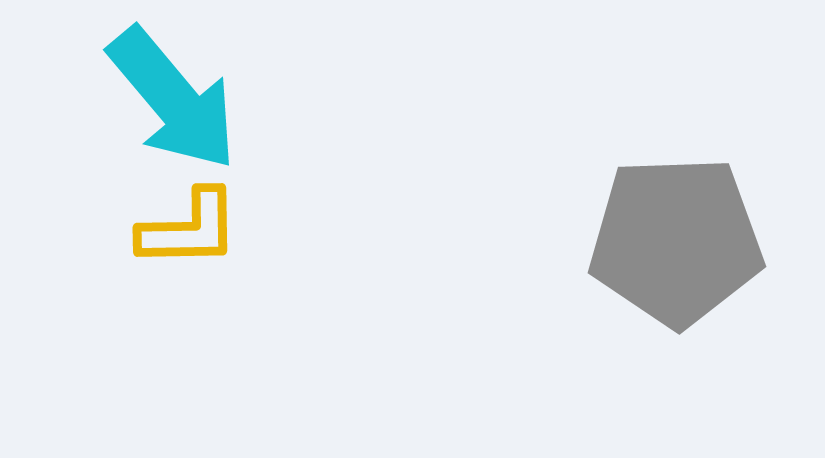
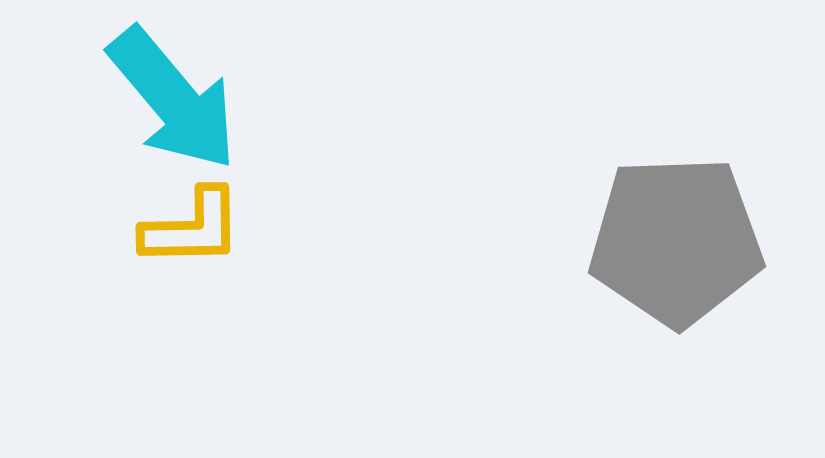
yellow L-shape: moved 3 px right, 1 px up
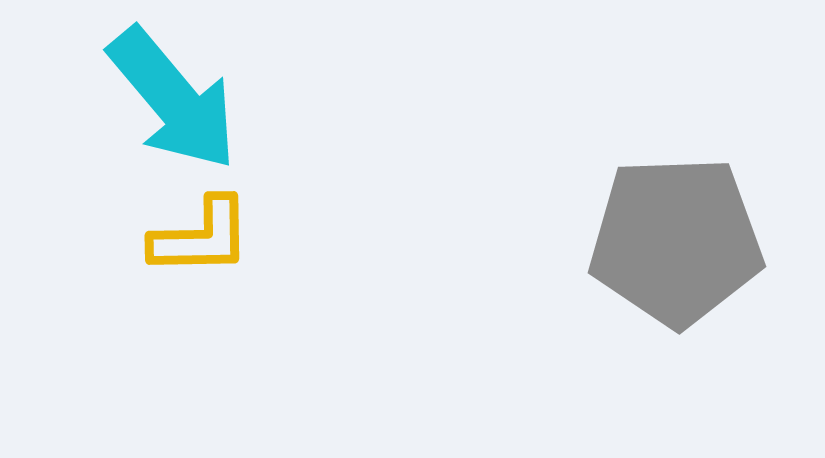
yellow L-shape: moved 9 px right, 9 px down
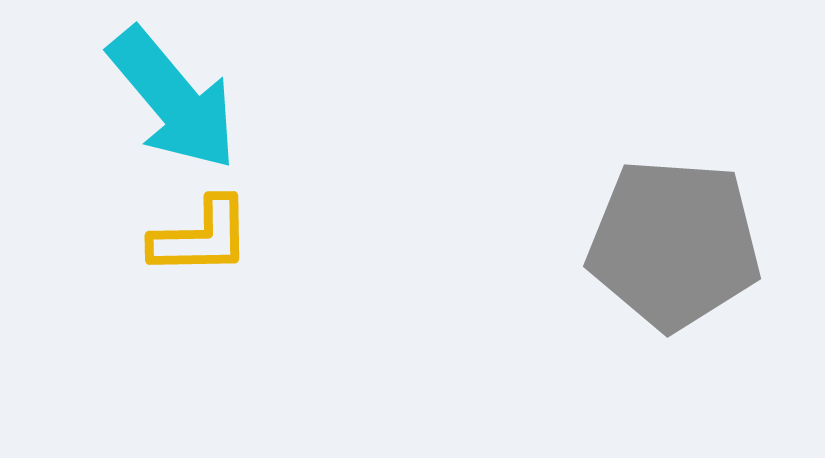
gray pentagon: moved 2 px left, 3 px down; rotated 6 degrees clockwise
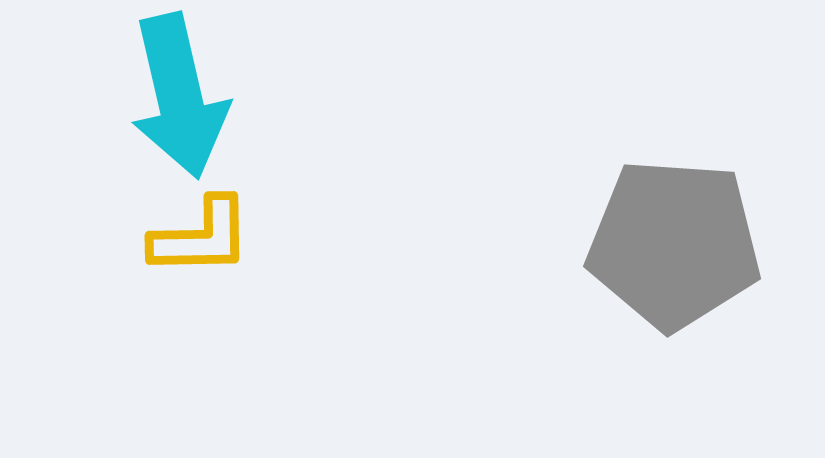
cyan arrow: moved 6 px right, 3 px up; rotated 27 degrees clockwise
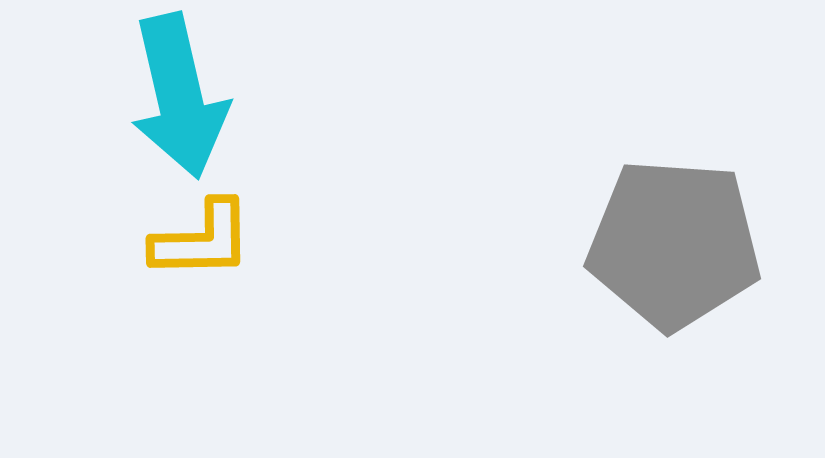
yellow L-shape: moved 1 px right, 3 px down
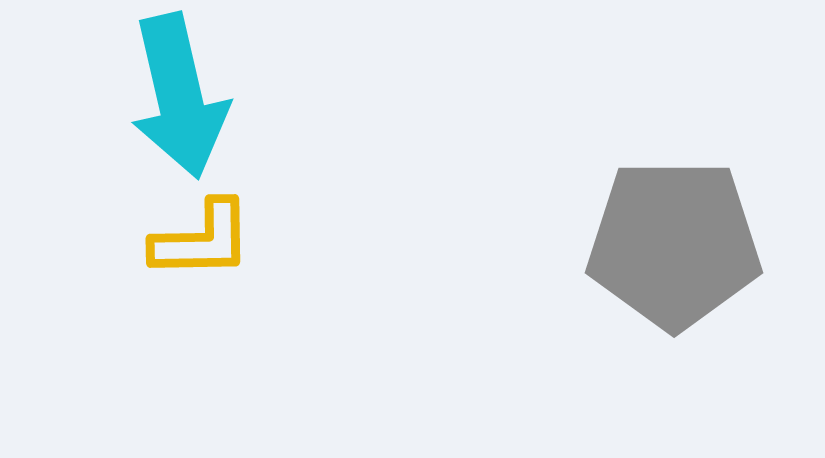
gray pentagon: rotated 4 degrees counterclockwise
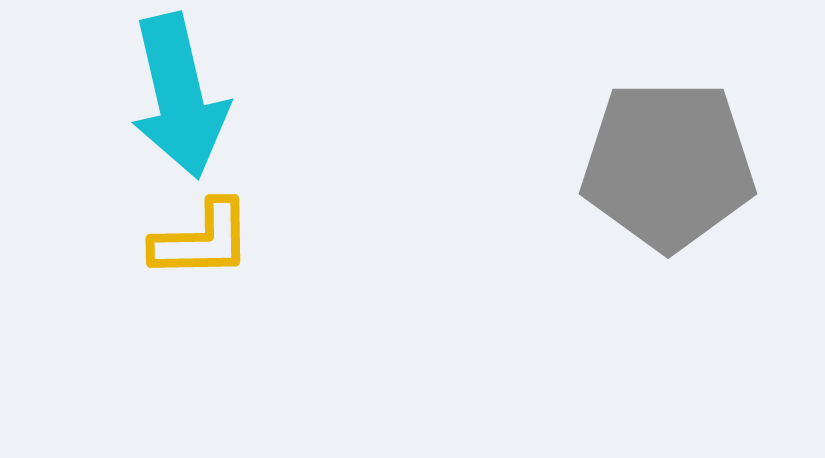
gray pentagon: moved 6 px left, 79 px up
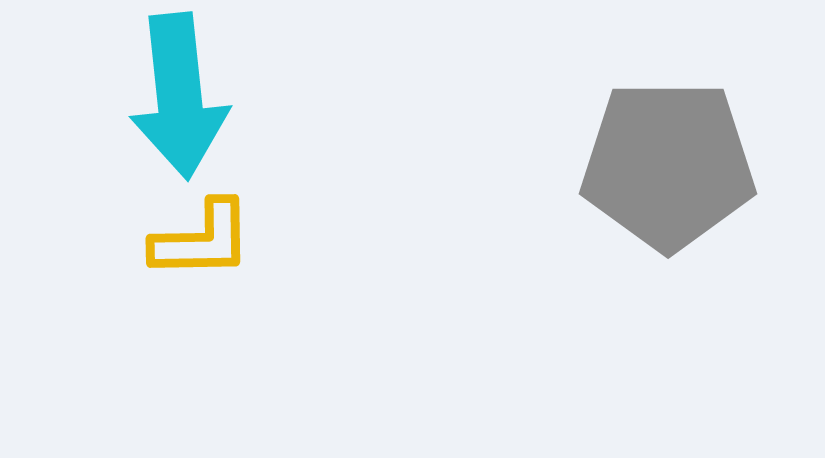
cyan arrow: rotated 7 degrees clockwise
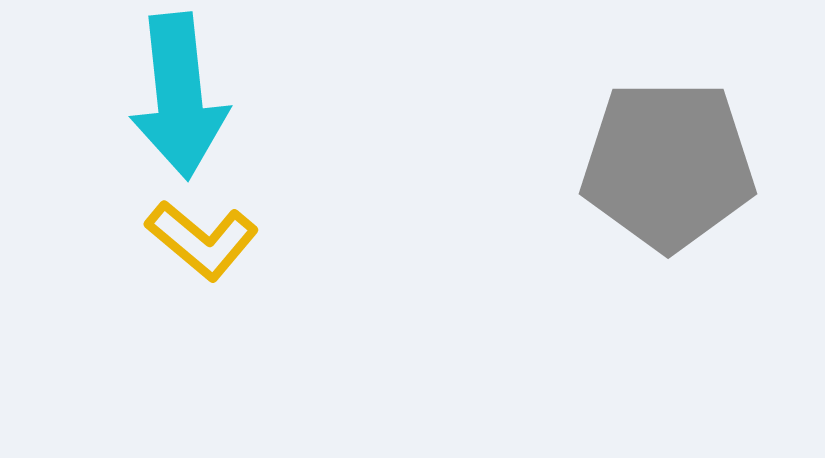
yellow L-shape: rotated 41 degrees clockwise
